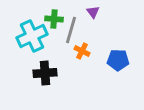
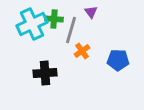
purple triangle: moved 2 px left
cyan cross: moved 12 px up
orange cross: rotated 28 degrees clockwise
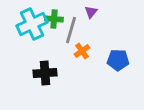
purple triangle: rotated 16 degrees clockwise
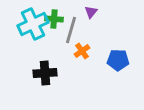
cyan cross: moved 1 px right
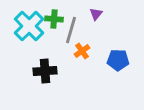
purple triangle: moved 5 px right, 2 px down
cyan cross: moved 4 px left, 2 px down; rotated 20 degrees counterclockwise
black cross: moved 2 px up
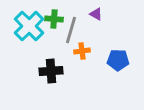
purple triangle: rotated 40 degrees counterclockwise
orange cross: rotated 28 degrees clockwise
black cross: moved 6 px right
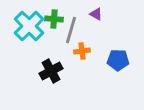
black cross: rotated 25 degrees counterclockwise
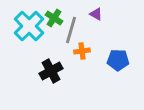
green cross: moved 1 px up; rotated 30 degrees clockwise
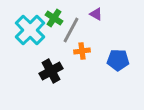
cyan cross: moved 1 px right, 4 px down
gray line: rotated 12 degrees clockwise
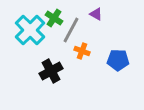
orange cross: rotated 28 degrees clockwise
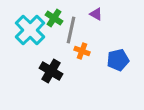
gray line: rotated 16 degrees counterclockwise
blue pentagon: rotated 15 degrees counterclockwise
black cross: rotated 30 degrees counterclockwise
